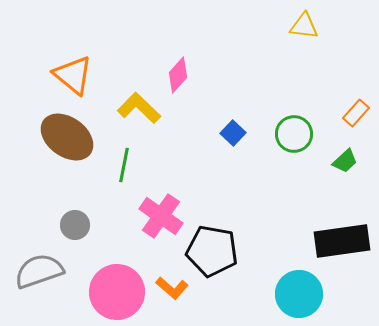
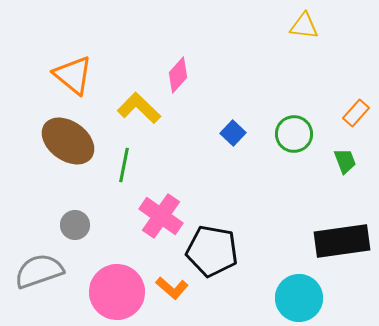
brown ellipse: moved 1 px right, 4 px down
green trapezoid: rotated 68 degrees counterclockwise
cyan circle: moved 4 px down
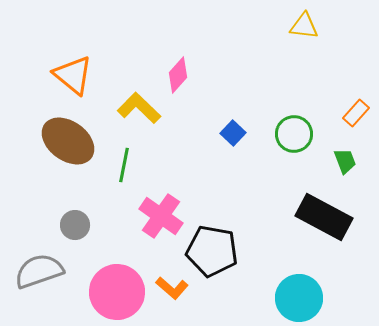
black rectangle: moved 18 px left, 24 px up; rotated 36 degrees clockwise
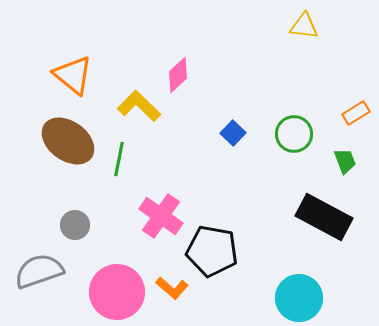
pink diamond: rotated 6 degrees clockwise
yellow L-shape: moved 2 px up
orange rectangle: rotated 16 degrees clockwise
green line: moved 5 px left, 6 px up
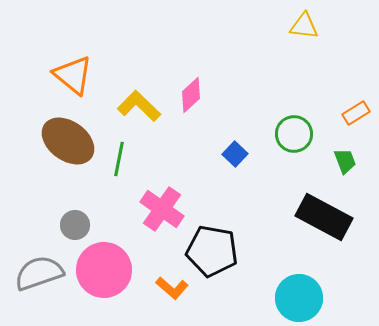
pink diamond: moved 13 px right, 20 px down
blue square: moved 2 px right, 21 px down
pink cross: moved 1 px right, 7 px up
gray semicircle: moved 2 px down
pink circle: moved 13 px left, 22 px up
